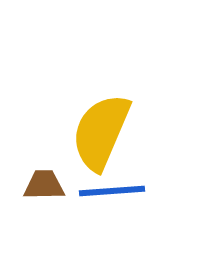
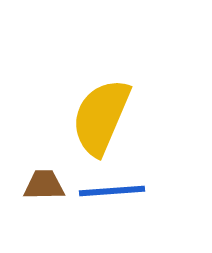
yellow semicircle: moved 15 px up
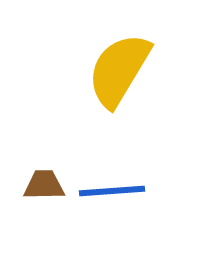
yellow semicircle: moved 18 px right, 47 px up; rotated 8 degrees clockwise
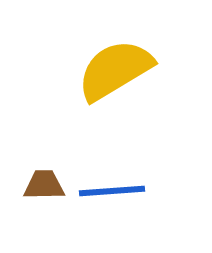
yellow semicircle: moved 4 px left; rotated 28 degrees clockwise
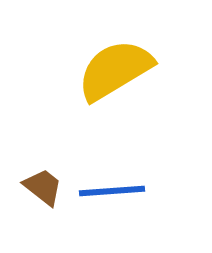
brown trapezoid: moved 1 px left, 2 px down; rotated 39 degrees clockwise
